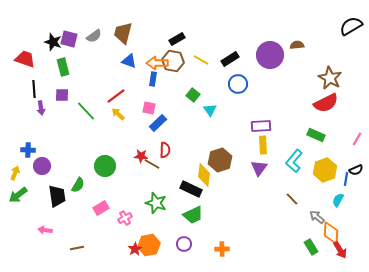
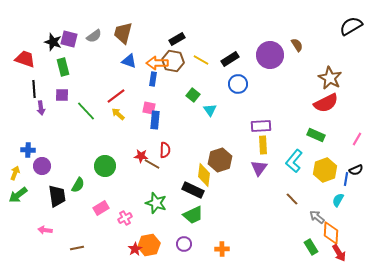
brown semicircle at (297, 45): rotated 64 degrees clockwise
blue rectangle at (158, 123): moved 3 px left, 3 px up; rotated 42 degrees counterclockwise
black rectangle at (191, 189): moved 2 px right, 1 px down
red arrow at (340, 250): moved 1 px left, 3 px down
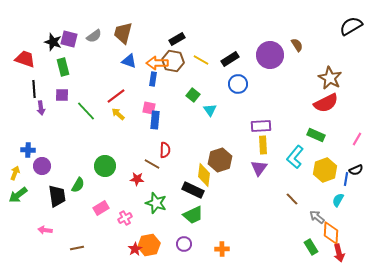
red star at (141, 156): moved 4 px left, 23 px down
cyan L-shape at (294, 161): moved 1 px right, 4 px up
red arrow at (339, 253): rotated 18 degrees clockwise
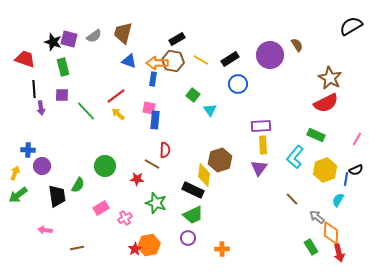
purple circle at (184, 244): moved 4 px right, 6 px up
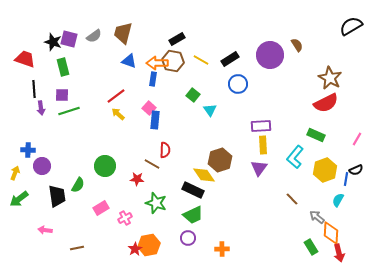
pink square at (149, 108): rotated 32 degrees clockwise
green line at (86, 111): moved 17 px left; rotated 65 degrees counterclockwise
yellow diamond at (204, 175): rotated 40 degrees counterclockwise
green arrow at (18, 195): moved 1 px right, 4 px down
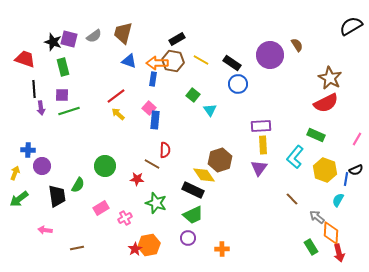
black rectangle at (230, 59): moved 2 px right, 4 px down; rotated 66 degrees clockwise
yellow hexagon at (325, 170): rotated 20 degrees counterclockwise
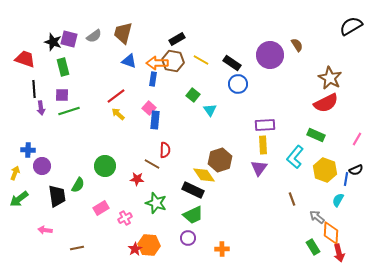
purple rectangle at (261, 126): moved 4 px right, 1 px up
brown line at (292, 199): rotated 24 degrees clockwise
orange hexagon at (149, 245): rotated 15 degrees clockwise
green rectangle at (311, 247): moved 2 px right
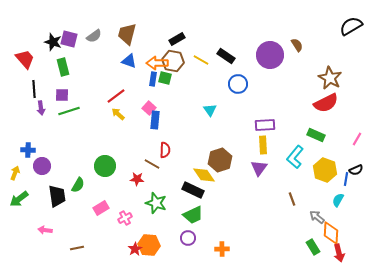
brown trapezoid at (123, 33): moved 4 px right, 1 px down
red trapezoid at (25, 59): rotated 30 degrees clockwise
black rectangle at (232, 63): moved 6 px left, 7 px up
green square at (193, 95): moved 28 px left, 17 px up; rotated 24 degrees counterclockwise
